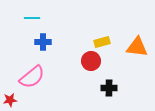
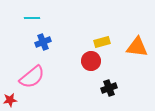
blue cross: rotated 21 degrees counterclockwise
black cross: rotated 21 degrees counterclockwise
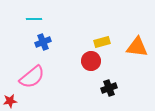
cyan line: moved 2 px right, 1 px down
red star: moved 1 px down
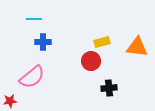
blue cross: rotated 21 degrees clockwise
black cross: rotated 14 degrees clockwise
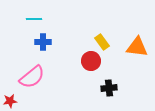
yellow rectangle: rotated 70 degrees clockwise
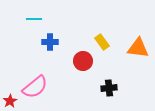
blue cross: moved 7 px right
orange triangle: moved 1 px right, 1 px down
red circle: moved 8 px left
pink semicircle: moved 3 px right, 10 px down
red star: rotated 24 degrees counterclockwise
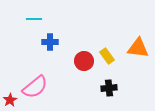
yellow rectangle: moved 5 px right, 14 px down
red circle: moved 1 px right
red star: moved 1 px up
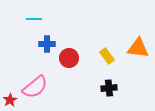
blue cross: moved 3 px left, 2 px down
red circle: moved 15 px left, 3 px up
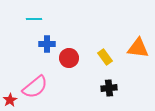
yellow rectangle: moved 2 px left, 1 px down
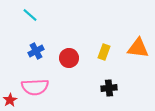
cyan line: moved 4 px left, 4 px up; rotated 42 degrees clockwise
blue cross: moved 11 px left, 7 px down; rotated 28 degrees counterclockwise
yellow rectangle: moved 1 px left, 5 px up; rotated 56 degrees clockwise
pink semicircle: rotated 36 degrees clockwise
